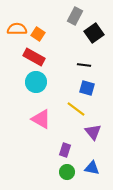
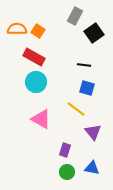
orange square: moved 3 px up
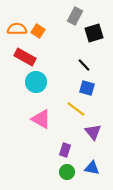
black square: rotated 18 degrees clockwise
red rectangle: moved 9 px left
black line: rotated 40 degrees clockwise
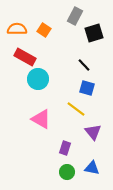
orange square: moved 6 px right, 1 px up
cyan circle: moved 2 px right, 3 px up
purple rectangle: moved 2 px up
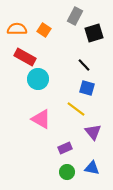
purple rectangle: rotated 48 degrees clockwise
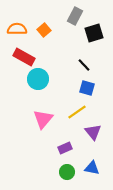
orange square: rotated 16 degrees clockwise
red rectangle: moved 1 px left
yellow line: moved 1 px right, 3 px down; rotated 72 degrees counterclockwise
pink triangle: moved 2 px right; rotated 40 degrees clockwise
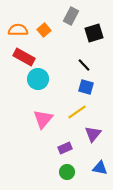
gray rectangle: moved 4 px left
orange semicircle: moved 1 px right, 1 px down
blue square: moved 1 px left, 1 px up
purple triangle: moved 2 px down; rotated 18 degrees clockwise
blue triangle: moved 8 px right
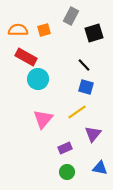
orange square: rotated 24 degrees clockwise
red rectangle: moved 2 px right
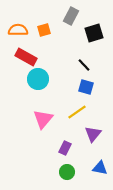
purple rectangle: rotated 40 degrees counterclockwise
